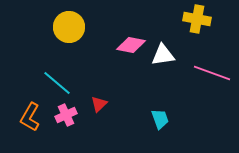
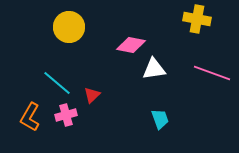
white triangle: moved 9 px left, 14 px down
red triangle: moved 7 px left, 9 px up
pink cross: rotated 10 degrees clockwise
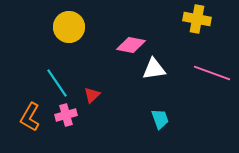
cyan line: rotated 16 degrees clockwise
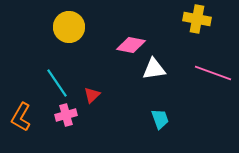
pink line: moved 1 px right
orange L-shape: moved 9 px left
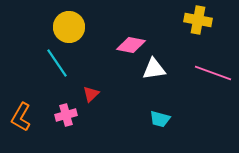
yellow cross: moved 1 px right, 1 px down
cyan line: moved 20 px up
red triangle: moved 1 px left, 1 px up
cyan trapezoid: rotated 125 degrees clockwise
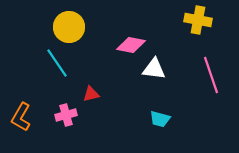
white triangle: rotated 15 degrees clockwise
pink line: moved 2 px left, 2 px down; rotated 51 degrees clockwise
red triangle: rotated 30 degrees clockwise
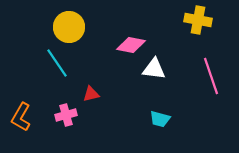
pink line: moved 1 px down
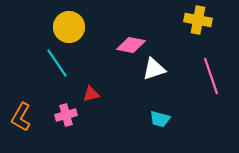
white triangle: rotated 25 degrees counterclockwise
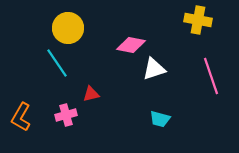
yellow circle: moved 1 px left, 1 px down
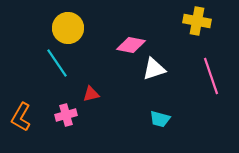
yellow cross: moved 1 px left, 1 px down
